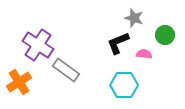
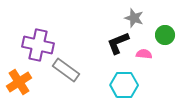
purple cross: rotated 20 degrees counterclockwise
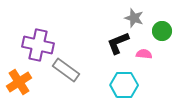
green circle: moved 3 px left, 4 px up
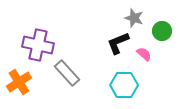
pink semicircle: rotated 35 degrees clockwise
gray rectangle: moved 1 px right, 3 px down; rotated 12 degrees clockwise
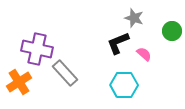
green circle: moved 10 px right
purple cross: moved 1 px left, 4 px down
gray rectangle: moved 2 px left
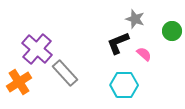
gray star: moved 1 px right, 1 px down
purple cross: rotated 28 degrees clockwise
